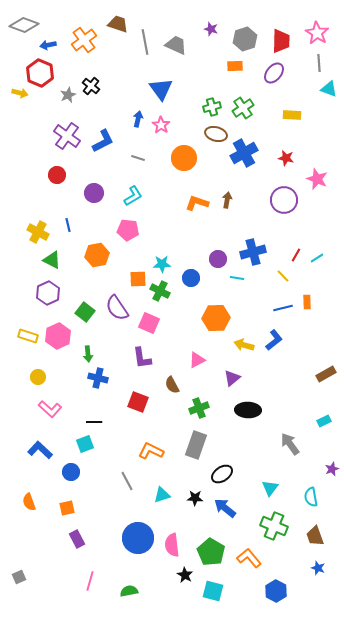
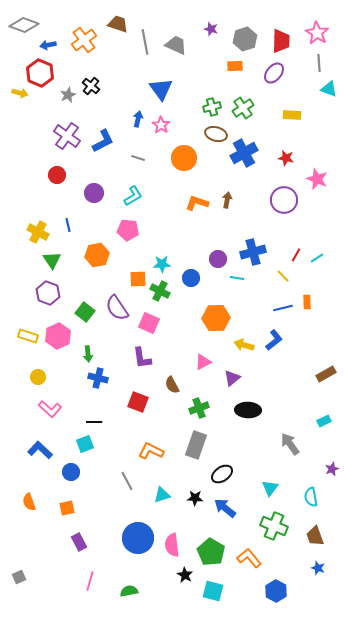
green triangle at (52, 260): rotated 30 degrees clockwise
purple hexagon at (48, 293): rotated 15 degrees counterclockwise
pink triangle at (197, 360): moved 6 px right, 2 px down
purple rectangle at (77, 539): moved 2 px right, 3 px down
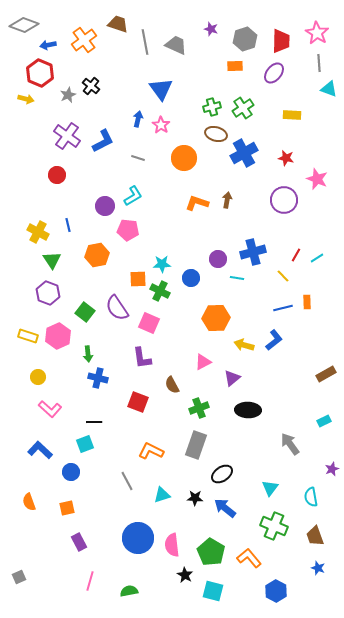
yellow arrow at (20, 93): moved 6 px right, 6 px down
purple circle at (94, 193): moved 11 px right, 13 px down
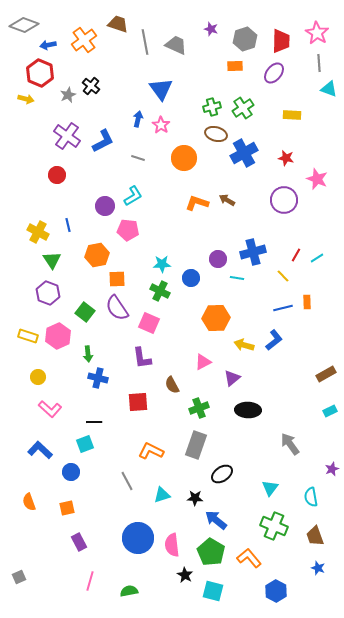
brown arrow at (227, 200): rotated 70 degrees counterclockwise
orange square at (138, 279): moved 21 px left
red square at (138, 402): rotated 25 degrees counterclockwise
cyan rectangle at (324, 421): moved 6 px right, 10 px up
blue arrow at (225, 508): moved 9 px left, 12 px down
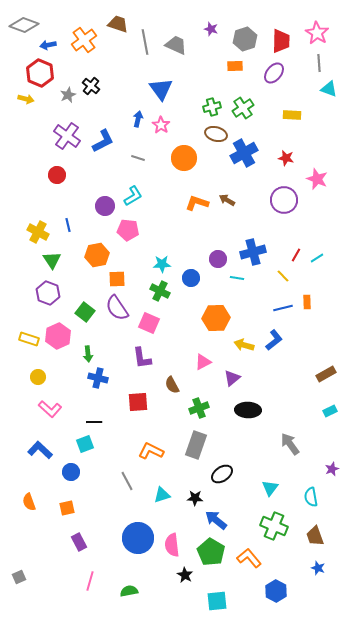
yellow rectangle at (28, 336): moved 1 px right, 3 px down
cyan square at (213, 591): moved 4 px right, 10 px down; rotated 20 degrees counterclockwise
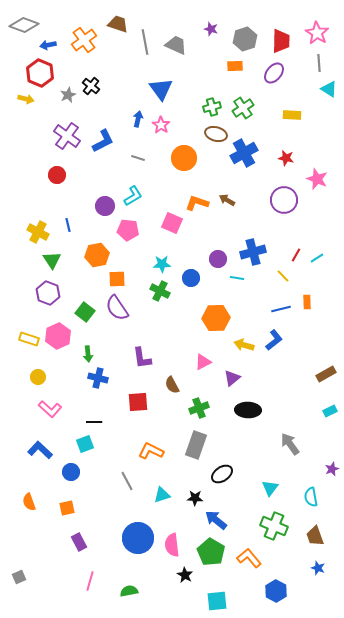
cyan triangle at (329, 89): rotated 12 degrees clockwise
blue line at (283, 308): moved 2 px left, 1 px down
pink square at (149, 323): moved 23 px right, 100 px up
